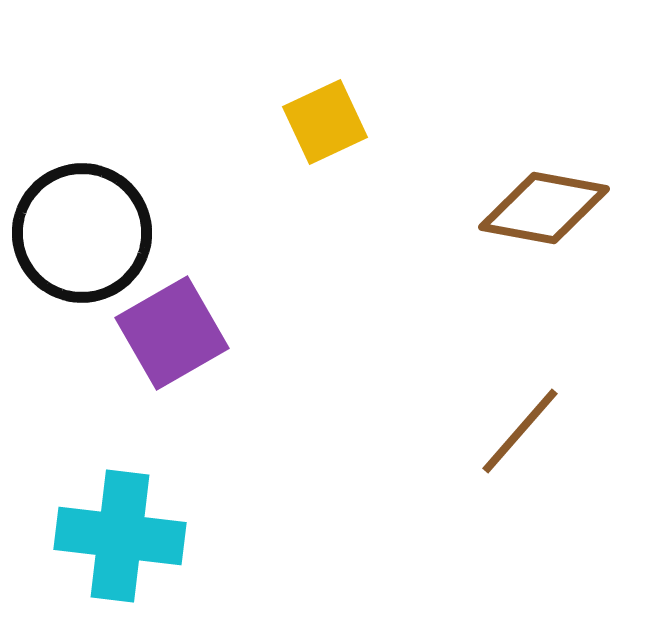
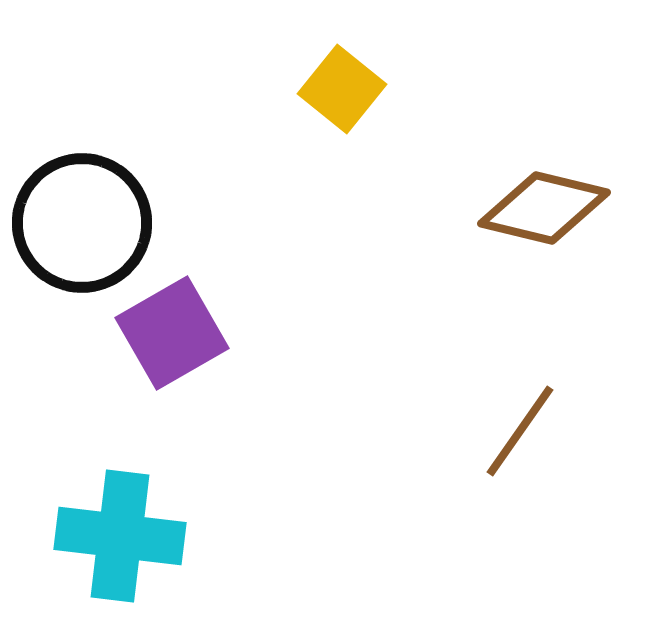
yellow square: moved 17 px right, 33 px up; rotated 26 degrees counterclockwise
brown diamond: rotated 3 degrees clockwise
black circle: moved 10 px up
brown line: rotated 6 degrees counterclockwise
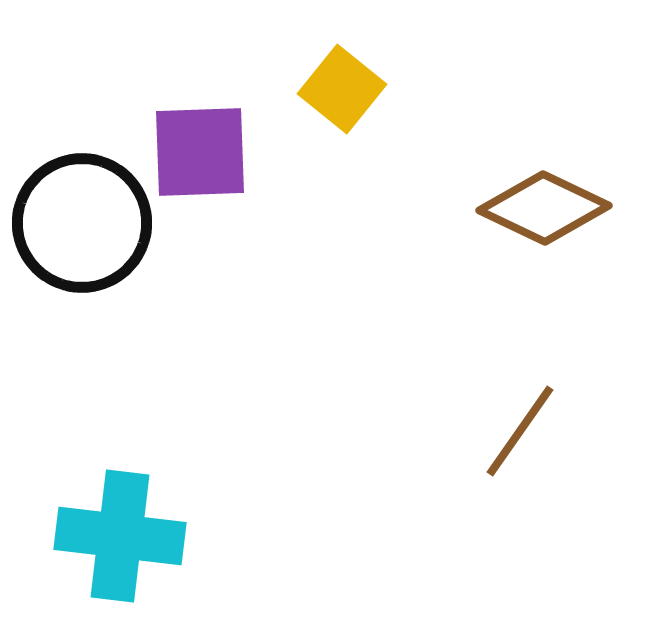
brown diamond: rotated 12 degrees clockwise
purple square: moved 28 px right, 181 px up; rotated 28 degrees clockwise
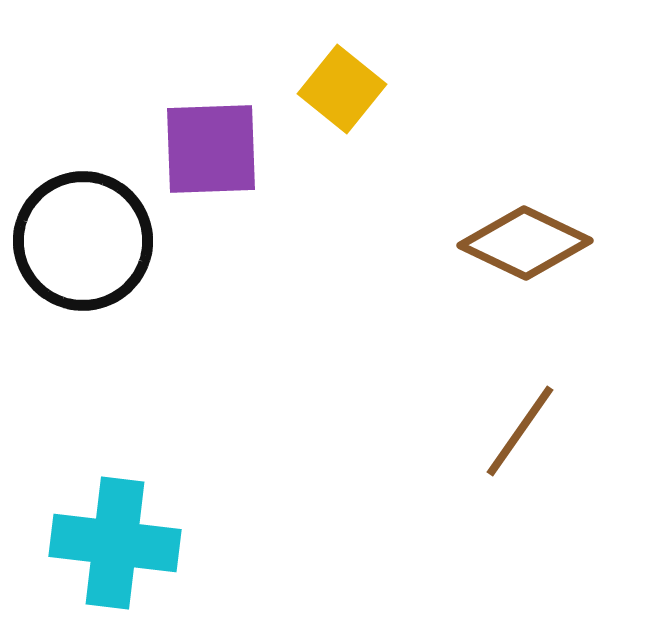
purple square: moved 11 px right, 3 px up
brown diamond: moved 19 px left, 35 px down
black circle: moved 1 px right, 18 px down
cyan cross: moved 5 px left, 7 px down
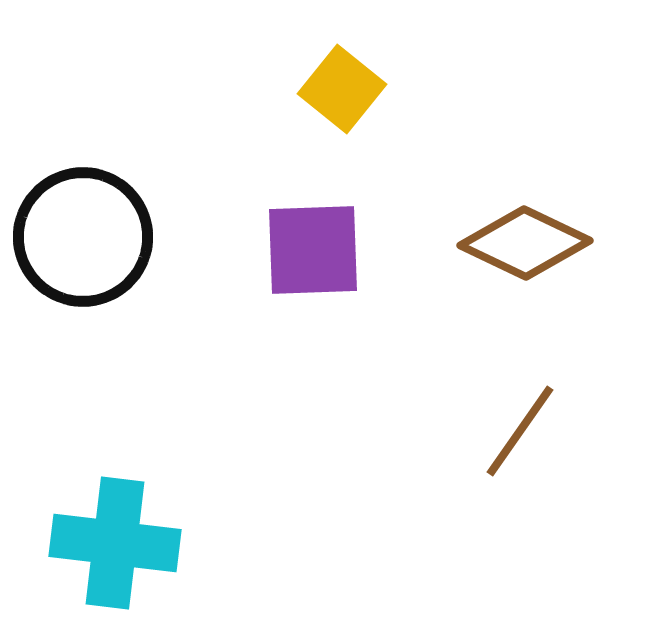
purple square: moved 102 px right, 101 px down
black circle: moved 4 px up
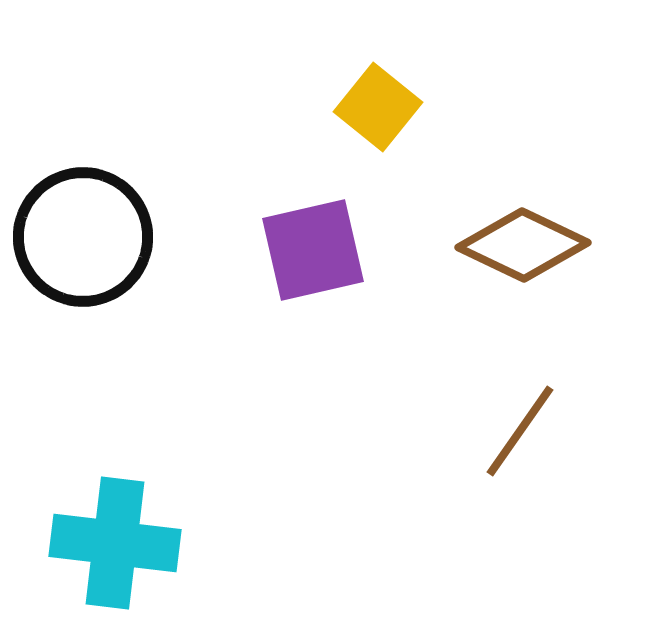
yellow square: moved 36 px right, 18 px down
brown diamond: moved 2 px left, 2 px down
purple square: rotated 11 degrees counterclockwise
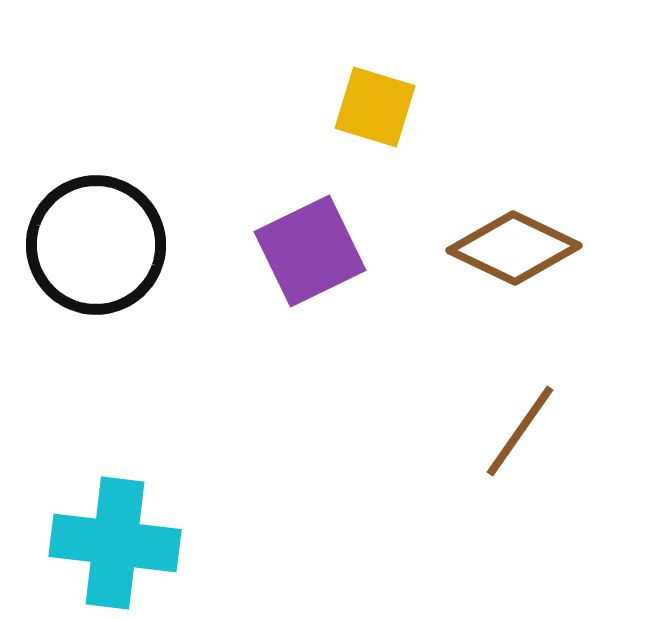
yellow square: moved 3 px left; rotated 22 degrees counterclockwise
black circle: moved 13 px right, 8 px down
brown diamond: moved 9 px left, 3 px down
purple square: moved 3 px left, 1 px down; rotated 13 degrees counterclockwise
